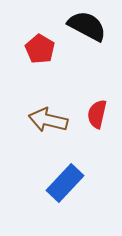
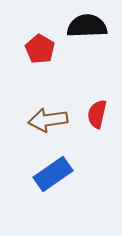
black semicircle: rotated 30 degrees counterclockwise
brown arrow: rotated 21 degrees counterclockwise
blue rectangle: moved 12 px left, 9 px up; rotated 12 degrees clockwise
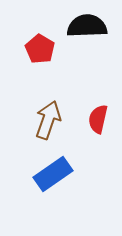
red semicircle: moved 1 px right, 5 px down
brown arrow: rotated 117 degrees clockwise
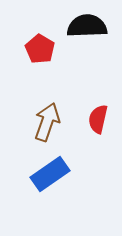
brown arrow: moved 1 px left, 2 px down
blue rectangle: moved 3 px left
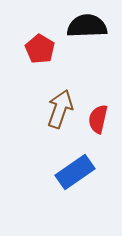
brown arrow: moved 13 px right, 13 px up
blue rectangle: moved 25 px right, 2 px up
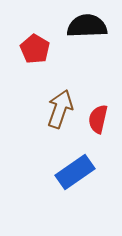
red pentagon: moved 5 px left
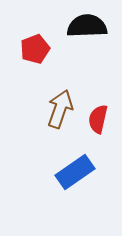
red pentagon: rotated 20 degrees clockwise
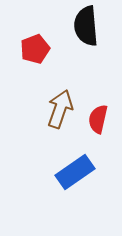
black semicircle: moved 1 px left; rotated 93 degrees counterclockwise
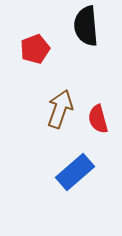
red semicircle: rotated 28 degrees counterclockwise
blue rectangle: rotated 6 degrees counterclockwise
